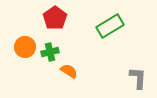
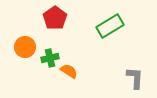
green cross: moved 6 px down
gray L-shape: moved 3 px left
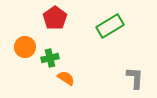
orange semicircle: moved 3 px left, 7 px down
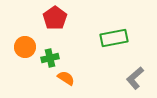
green rectangle: moved 4 px right, 12 px down; rotated 20 degrees clockwise
gray L-shape: rotated 135 degrees counterclockwise
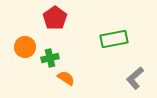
green rectangle: moved 1 px down
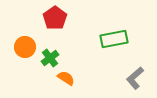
green cross: rotated 24 degrees counterclockwise
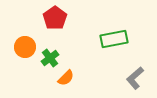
orange semicircle: rotated 102 degrees clockwise
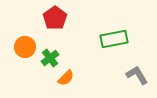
gray L-shape: moved 2 px right, 3 px up; rotated 100 degrees clockwise
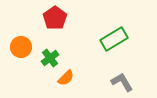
green rectangle: rotated 20 degrees counterclockwise
orange circle: moved 4 px left
gray L-shape: moved 15 px left, 7 px down
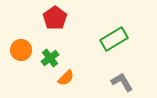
orange circle: moved 3 px down
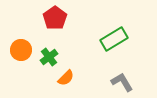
green cross: moved 1 px left, 1 px up
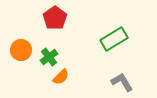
orange semicircle: moved 5 px left, 1 px up
